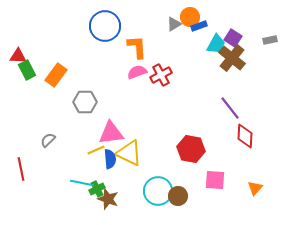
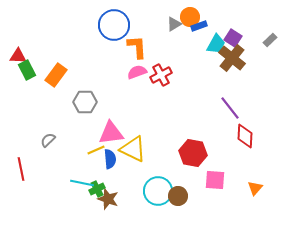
blue circle: moved 9 px right, 1 px up
gray rectangle: rotated 32 degrees counterclockwise
red hexagon: moved 2 px right, 4 px down
yellow triangle: moved 4 px right, 4 px up
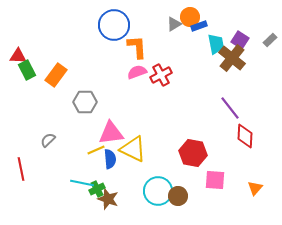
purple square: moved 7 px right, 2 px down
cyan trapezoid: rotated 40 degrees counterclockwise
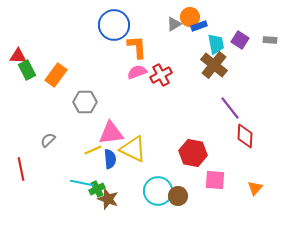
gray rectangle: rotated 48 degrees clockwise
brown cross: moved 18 px left, 7 px down
yellow line: moved 3 px left
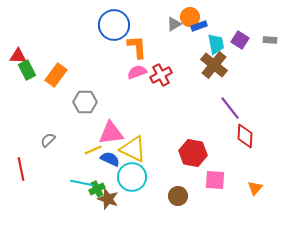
blue semicircle: rotated 60 degrees counterclockwise
cyan circle: moved 26 px left, 14 px up
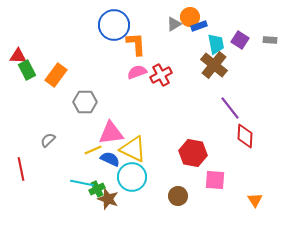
orange L-shape: moved 1 px left, 3 px up
orange triangle: moved 12 px down; rotated 14 degrees counterclockwise
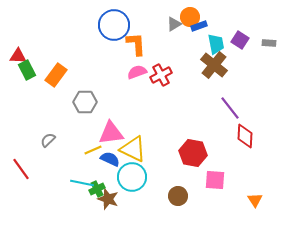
gray rectangle: moved 1 px left, 3 px down
red line: rotated 25 degrees counterclockwise
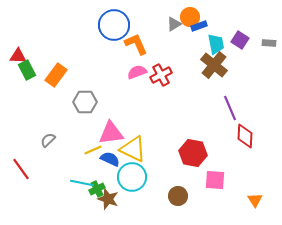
orange L-shape: rotated 20 degrees counterclockwise
purple line: rotated 15 degrees clockwise
